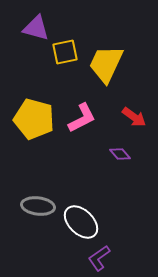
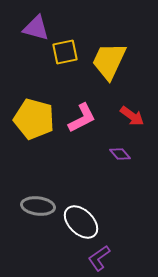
yellow trapezoid: moved 3 px right, 3 px up
red arrow: moved 2 px left, 1 px up
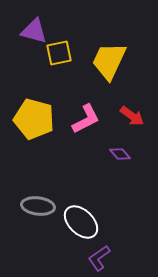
purple triangle: moved 2 px left, 3 px down
yellow square: moved 6 px left, 1 px down
pink L-shape: moved 4 px right, 1 px down
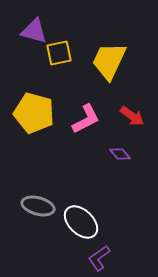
yellow pentagon: moved 6 px up
gray ellipse: rotated 8 degrees clockwise
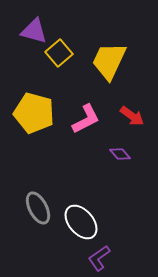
yellow square: rotated 28 degrees counterclockwise
gray ellipse: moved 2 px down; rotated 48 degrees clockwise
white ellipse: rotated 6 degrees clockwise
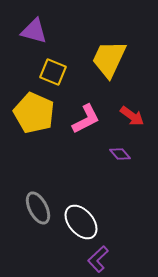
yellow square: moved 6 px left, 19 px down; rotated 28 degrees counterclockwise
yellow trapezoid: moved 2 px up
yellow pentagon: rotated 9 degrees clockwise
purple L-shape: moved 1 px left, 1 px down; rotated 8 degrees counterclockwise
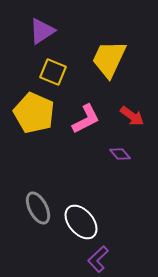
purple triangle: moved 8 px right; rotated 48 degrees counterclockwise
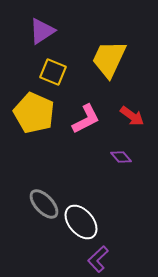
purple diamond: moved 1 px right, 3 px down
gray ellipse: moved 6 px right, 4 px up; rotated 16 degrees counterclockwise
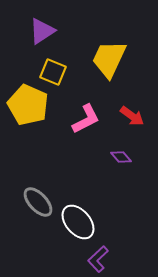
yellow pentagon: moved 6 px left, 8 px up
gray ellipse: moved 6 px left, 2 px up
white ellipse: moved 3 px left
